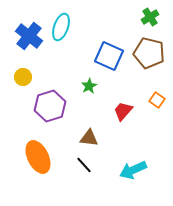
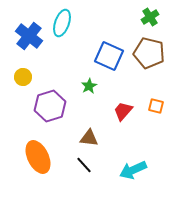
cyan ellipse: moved 1 px right, 4 px up
orange square: moved 1 px left, 6 px down; rotated 21 degrees counterclockwise
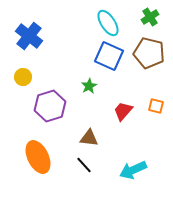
cyan ellipse: moved 46 px right; rotated 52 degrees counterclockwise
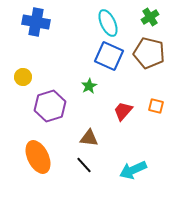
cyan ellipse: rotated 8 degrees clockwise
blue cross: moved 7 px right, 14 px up; rotated 28 degrees counterclockwise
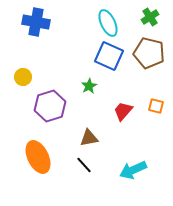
brown triangle: rotated 18 degrees counterclockwise
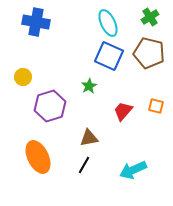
black line: rotated 72 degrees clockwise
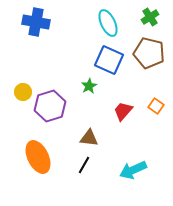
blue square: moved 4 px down
yellow circle: moved 15 px down
orange square: rotated 21 degrees clockwise
brown triangle: rotated 18 degrees clockwise
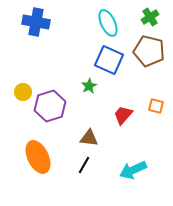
brown pentagon: moved 2 px up
orange square: rotated 21 degrees counterclockwise
red trapezoid: moved 4 px down
